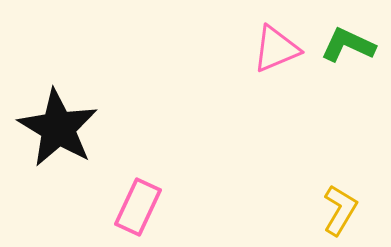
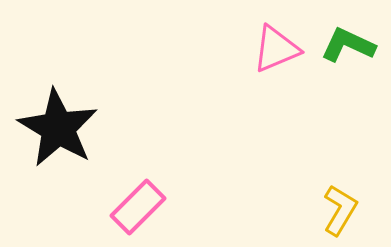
pink rectangle: rotated 20 degrees clockwise
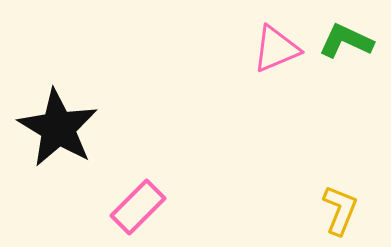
green L-shape: moved 2 px left, 4 px up
yellow L-shape: rotated 9 degrees counterclockwise
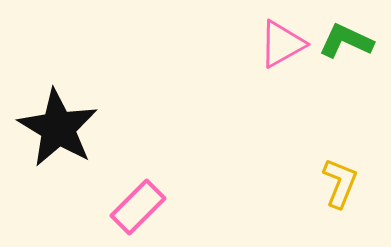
pink triangle: moved 6 px right, 5 px up; rotated 6 degrees counterclockwise
yellow L-shape: moved 27 px up
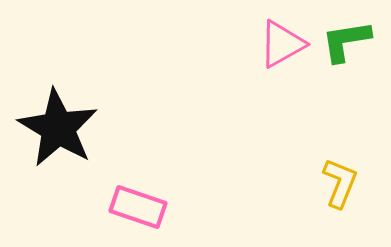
green L-shape: rotated 34 degrees counterclockwise
pink rectangle: rotated 64 degrees clockwise
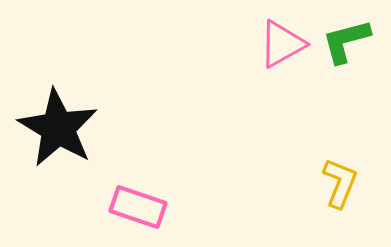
green L-shape: rotated 6 degrees counterclockwise
